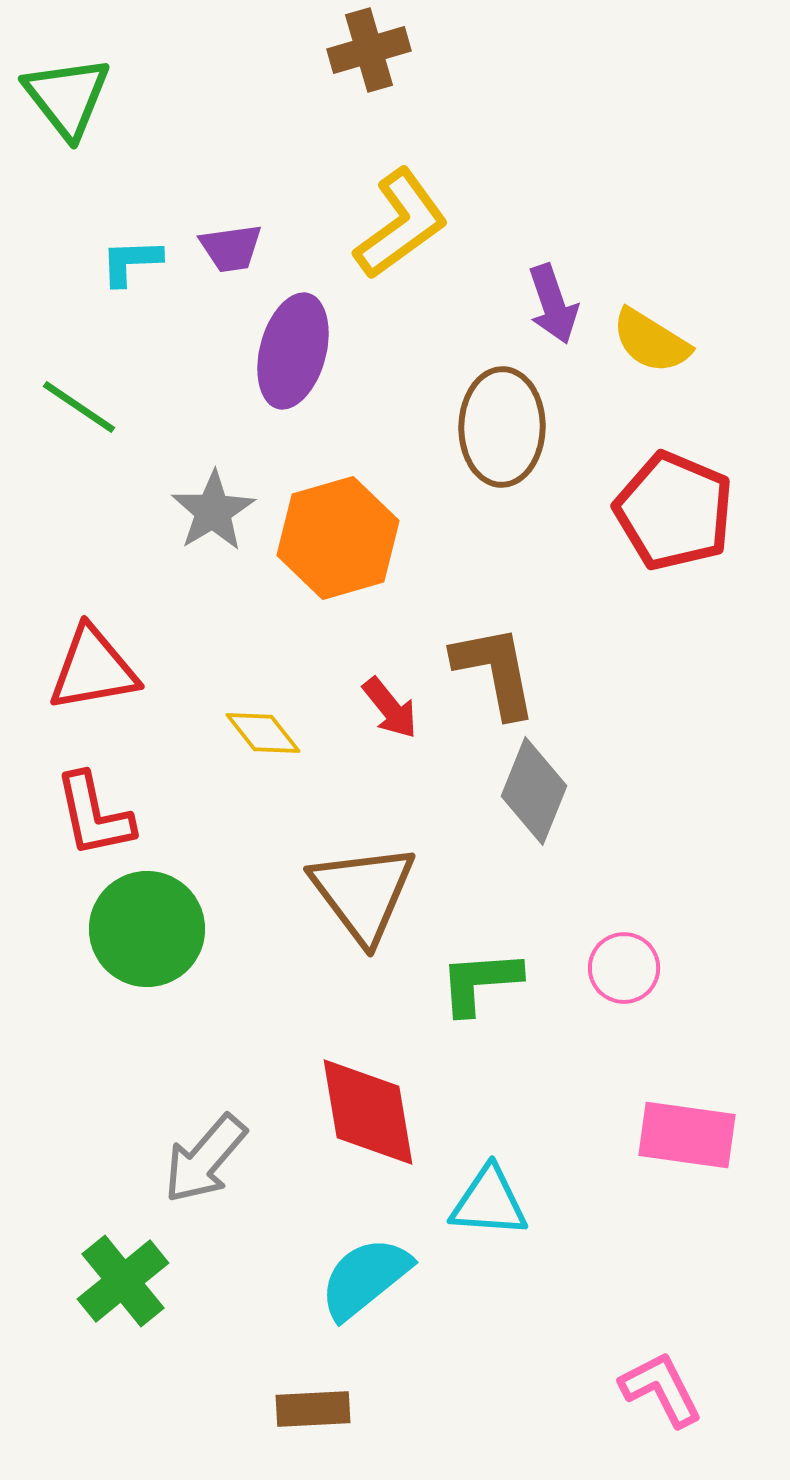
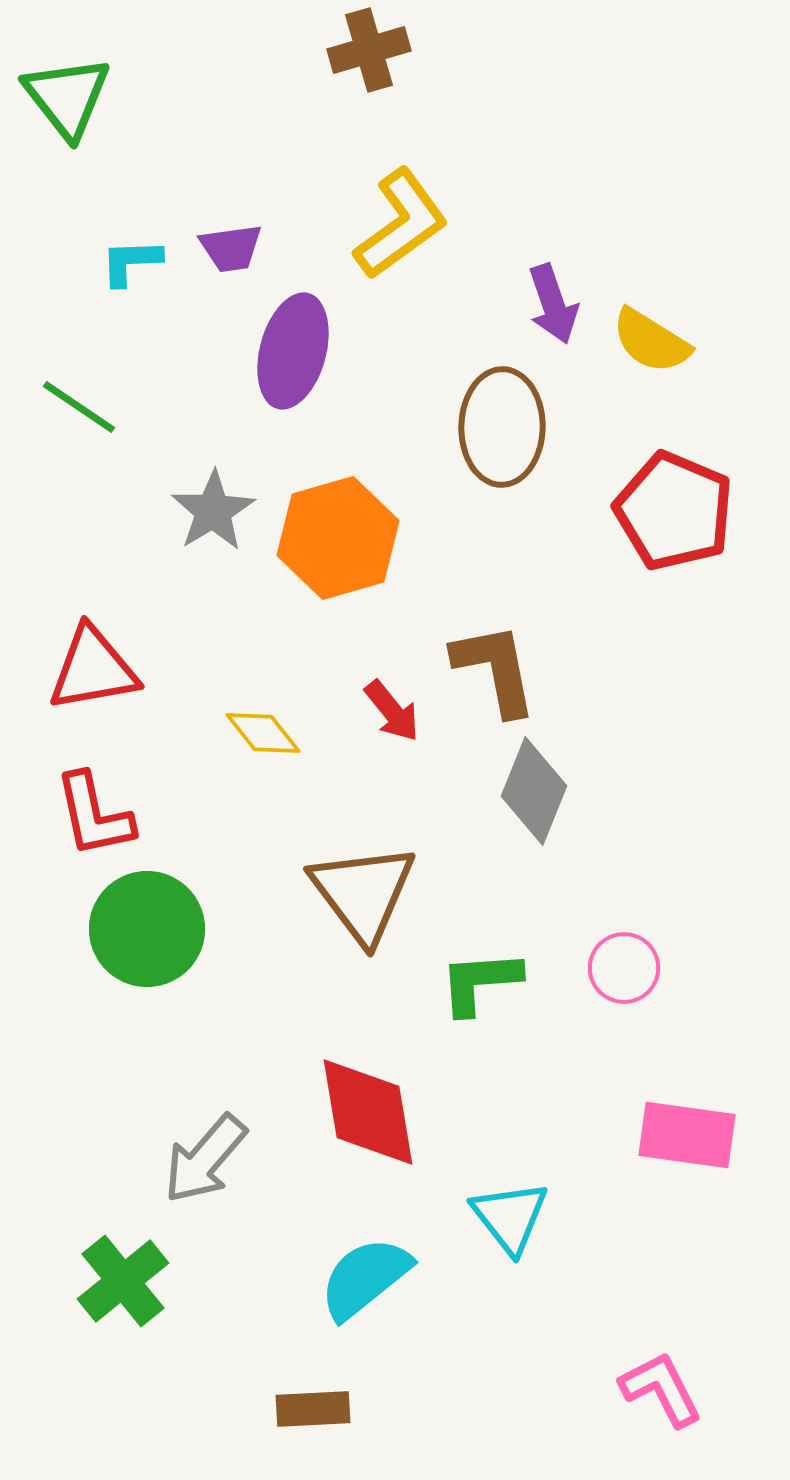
brown L-shape: moved 2 px up
red arrow: moved 2 px right, 3 px down
cyan triangle: moved 21 px right, 15 px down; rotated 48 degrees clockwise
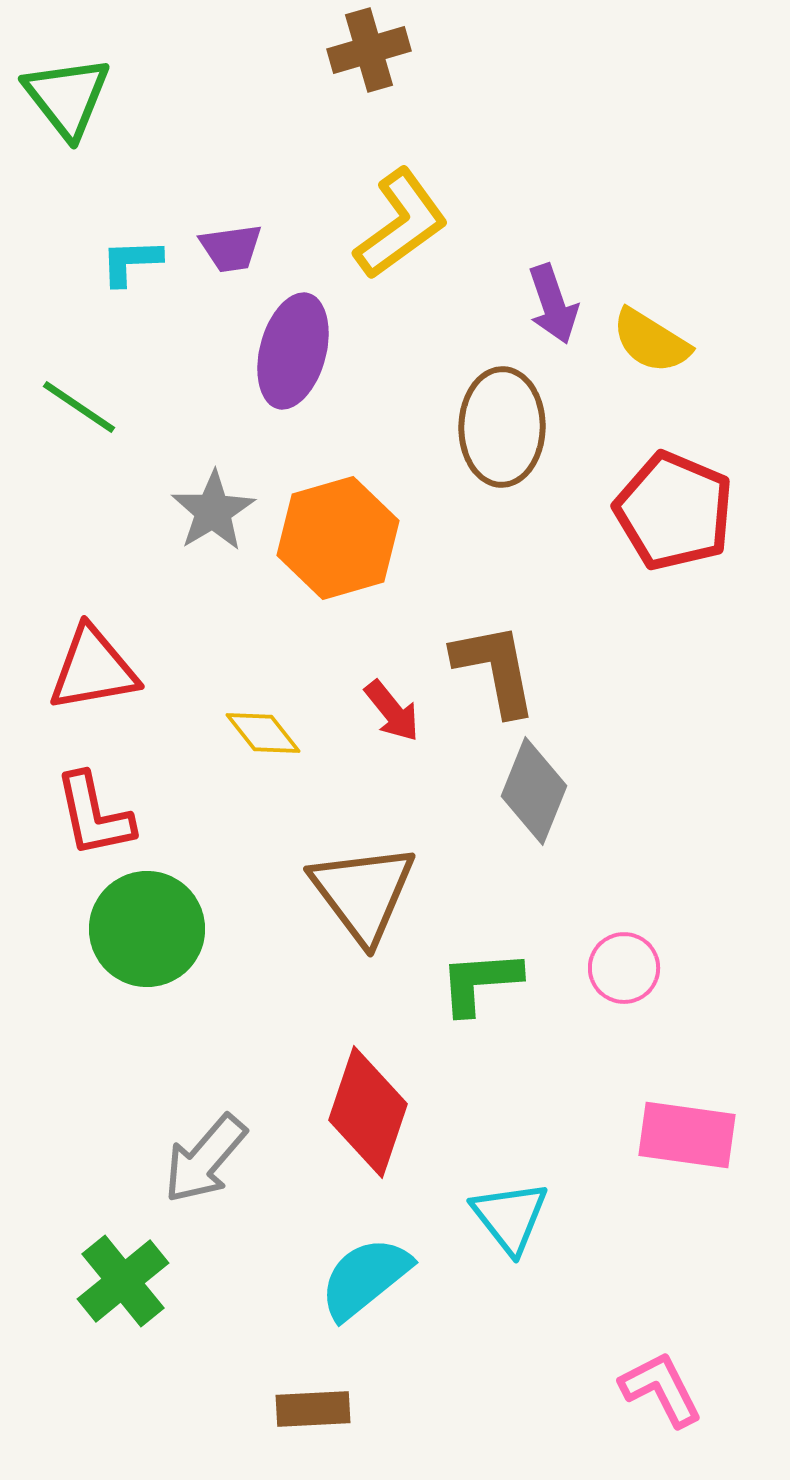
red diamond: rotated 28 degrees clockwise
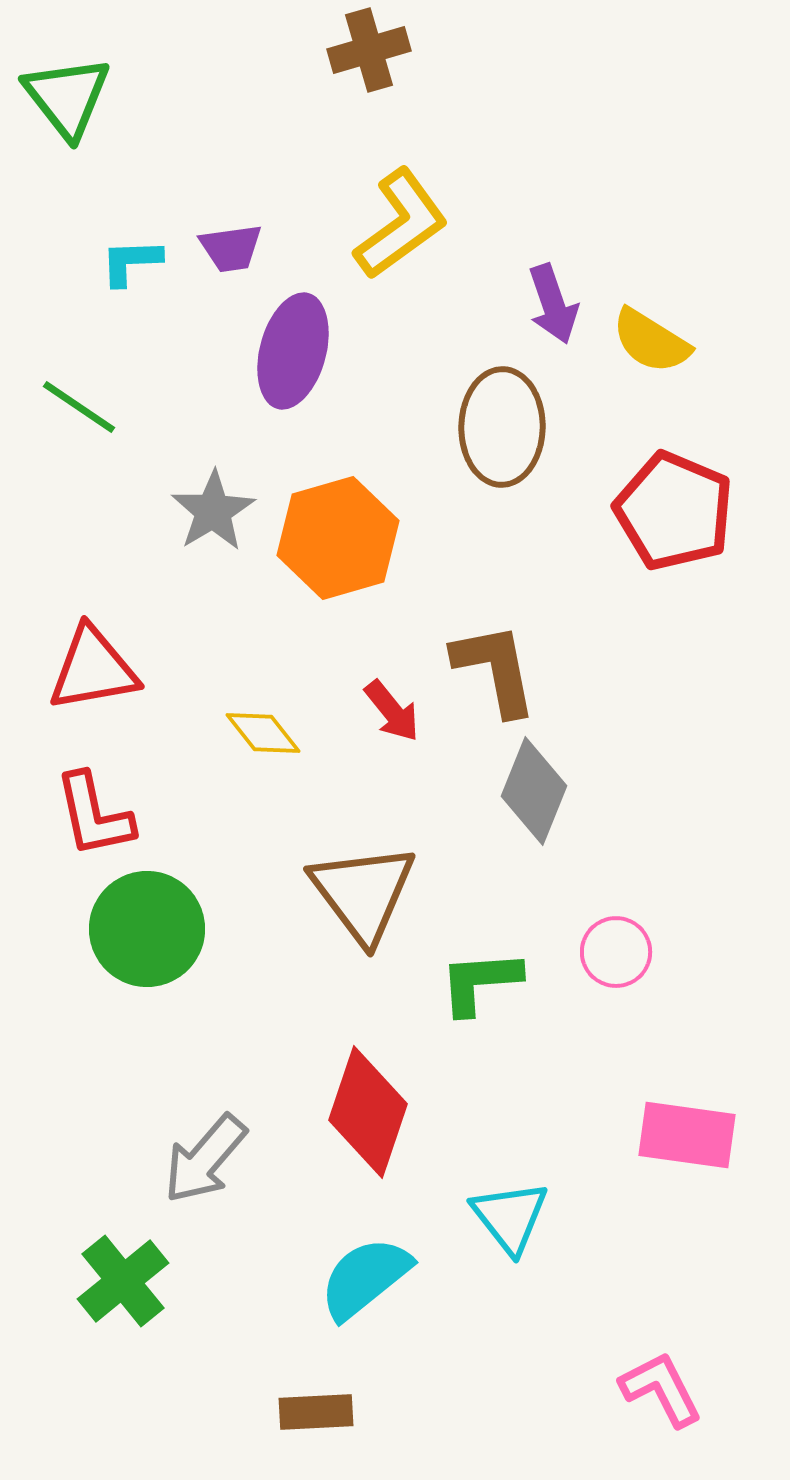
pink circle: moved 8 px left, 16 px up
brown rectangle: moved 3 px right, 3 px down
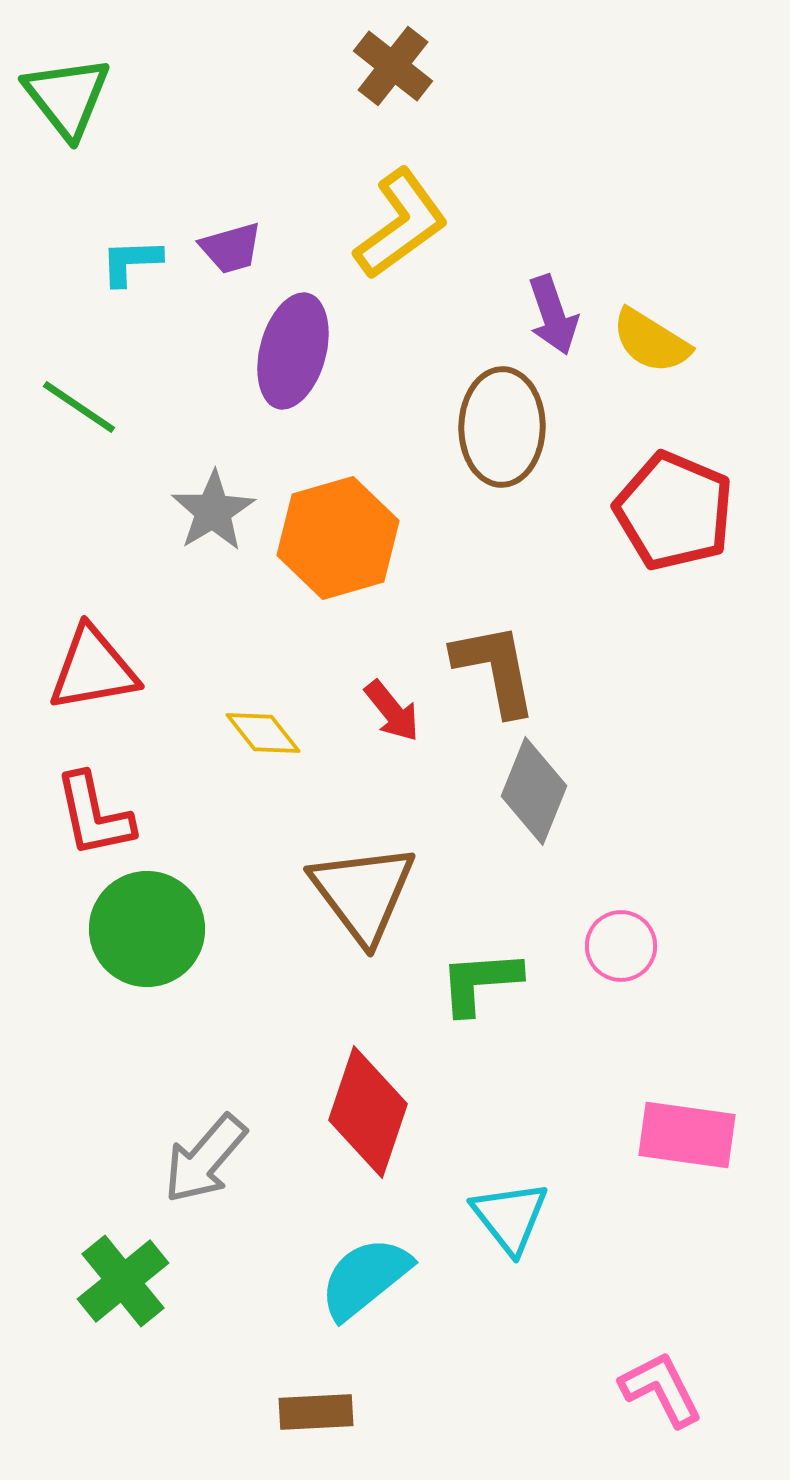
brown cross: moved 24 px right, 16 px down; rotated 36 degrees counterclockwise
purple trapezoid: rotated 8 degrees counterclockwise
purple arrow: moved 11 px down
pink circle: moved 5 px right, 6 px up
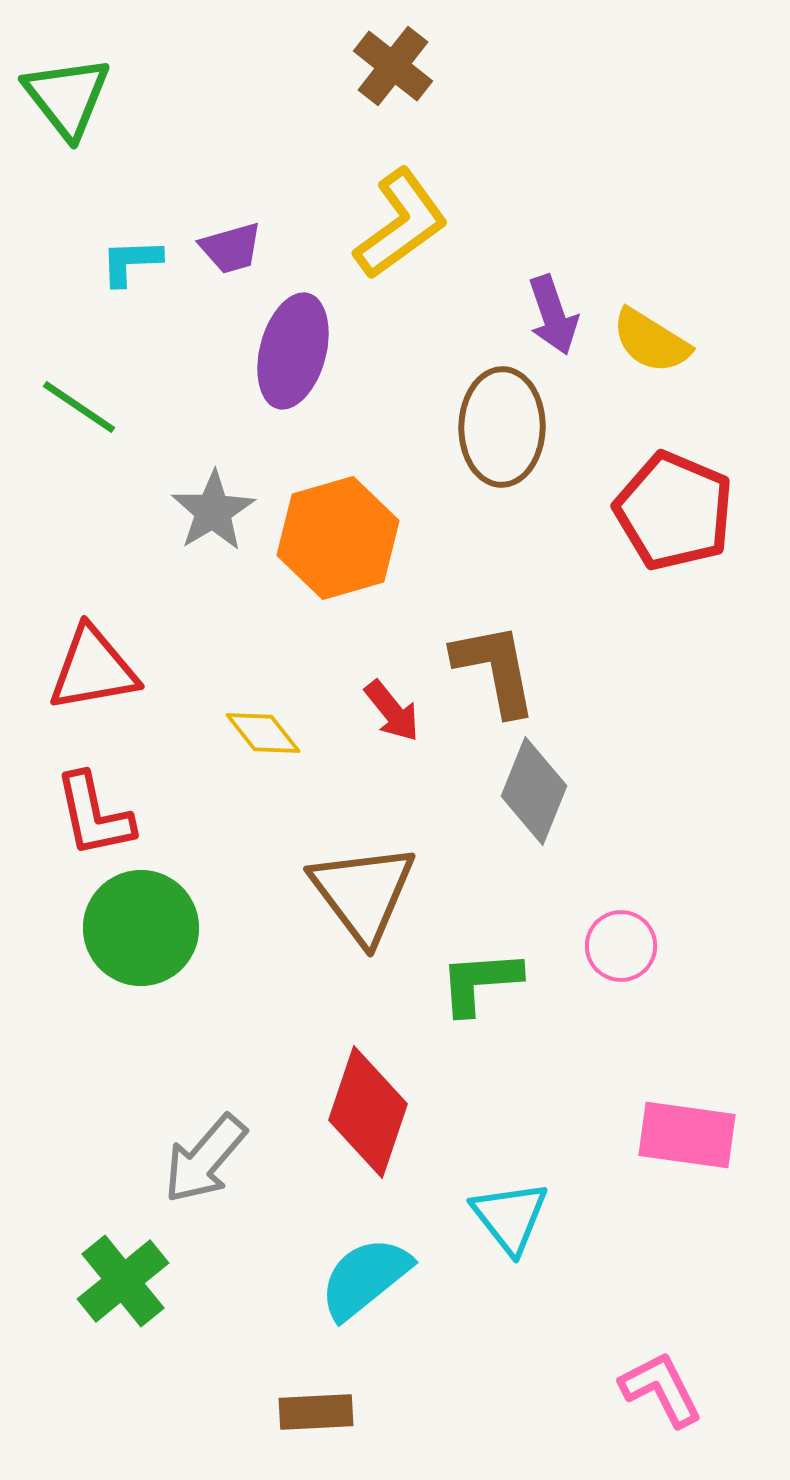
green circle: moved 6 px left, 1 px up
